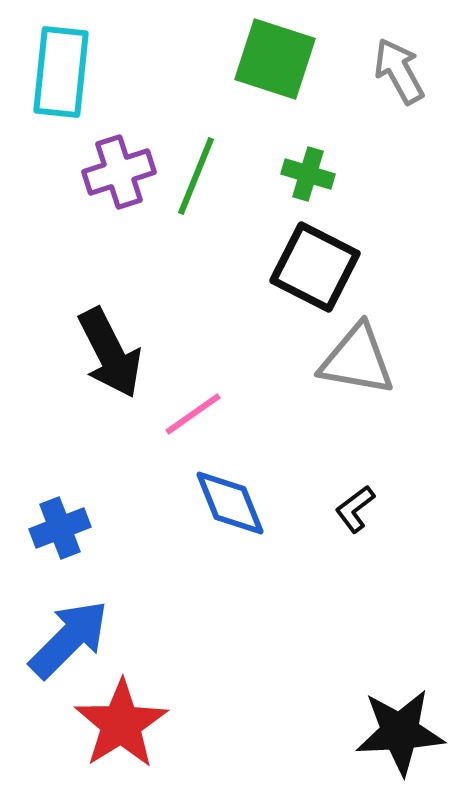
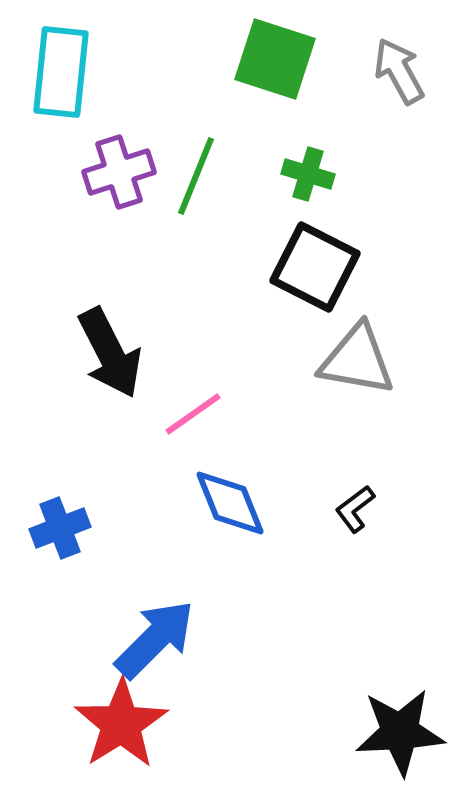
blue arrow: moved 86 px right
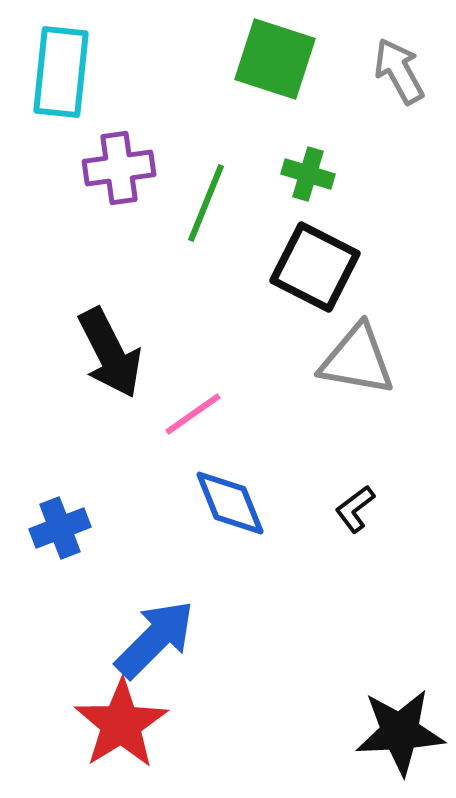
purple cross: moved 4 px up; rotated 10 degrees clockwise
green line: moved 10 px right, 27 px down
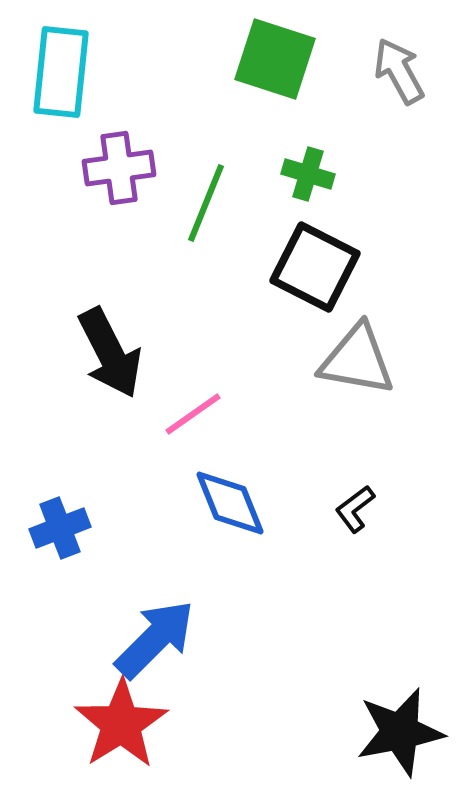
black star: rotated 8 degrees counterclockwise
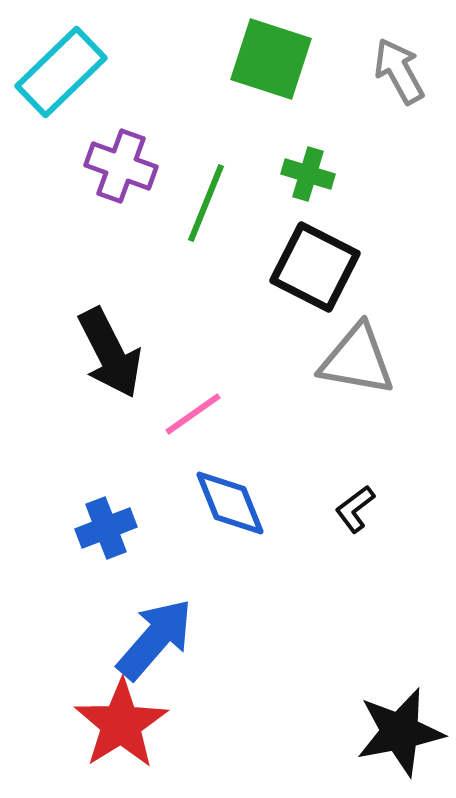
green square: moved 4 px left
cyan rectangle: rotated 40 degrees clockwise
purple cross: moved 2 px right, 2 px up; rotated 28 degrees clockwise
blue cross: moved 46 px right
blue arrow: rotated 4 degrees counterclockwise
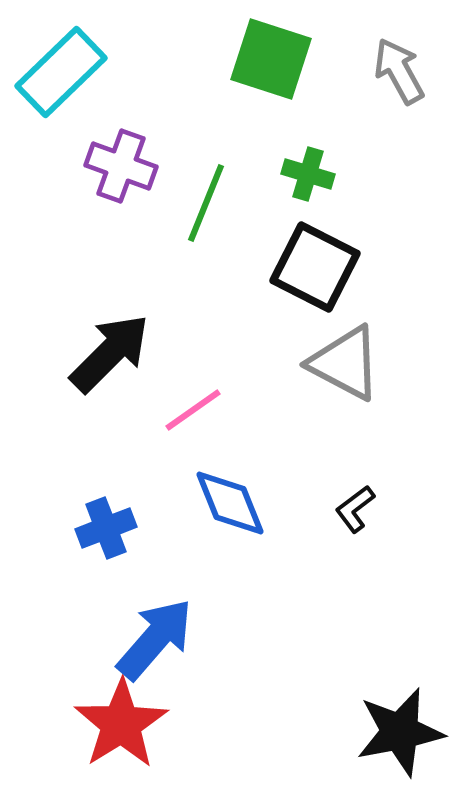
black arrow: rotated 108 degrees counterclockwise
gray triangle: moved 12 px left, 3 px down; rotated 18 degrees clockwise
pink line: moved 4 px up
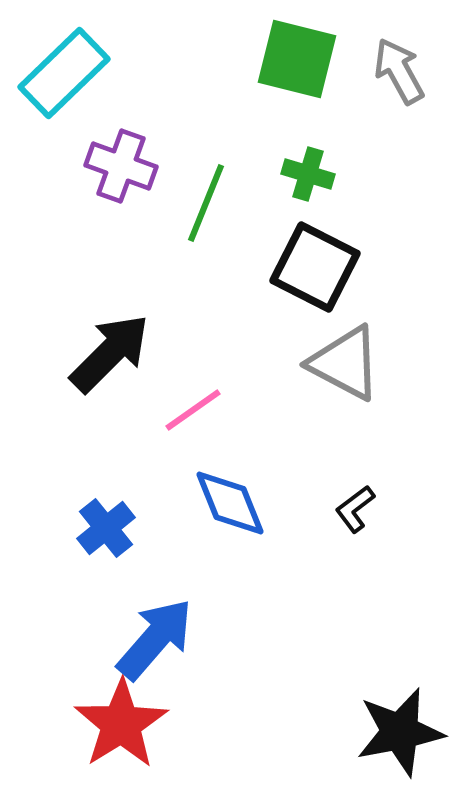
green square: moved 26 px right; rotated 4 degrees counterclockwise
cyan rectangle: moved 3 px right, 1 px down
blue cross: rotated 18 degrees counterclockwise
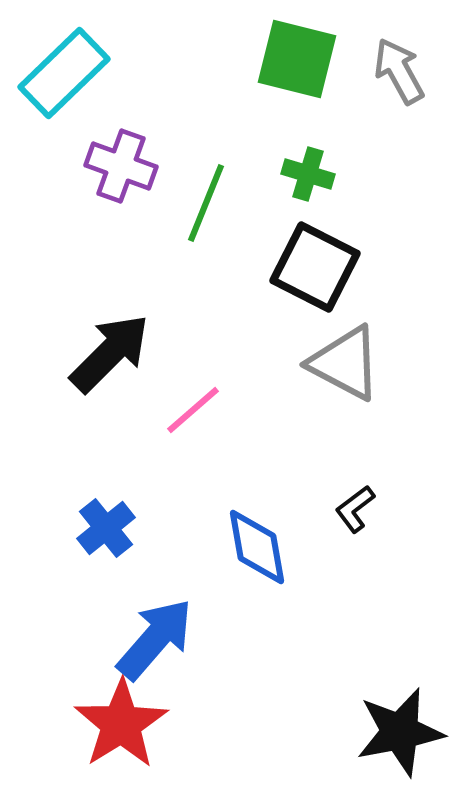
pink line: rotated 6 degrees counterclockwise
blue diamond: moved 27 px right, 44 px down; rotated 12 degrees clockwise
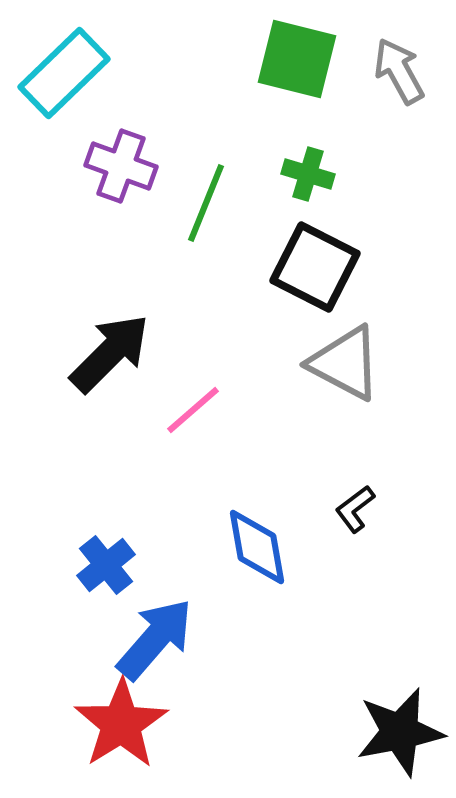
blue cross: moved 37 px down
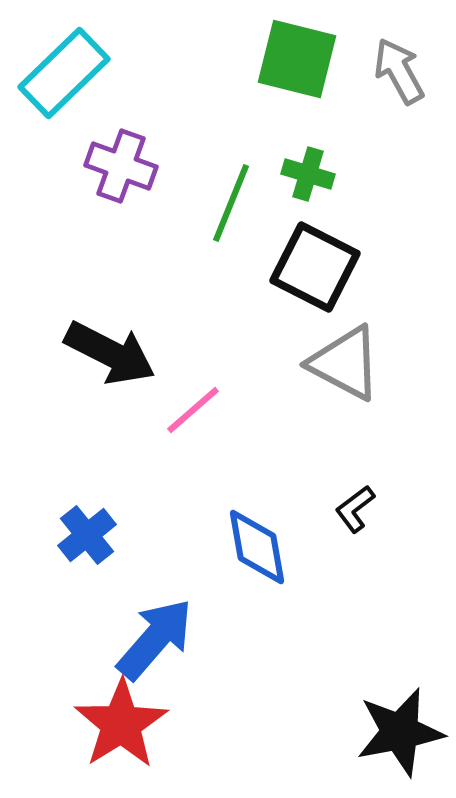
green line: moved 25 px right
black arrow: rotated 72 degrees clockwise
blue cross: moved 19 px left, 30 px up
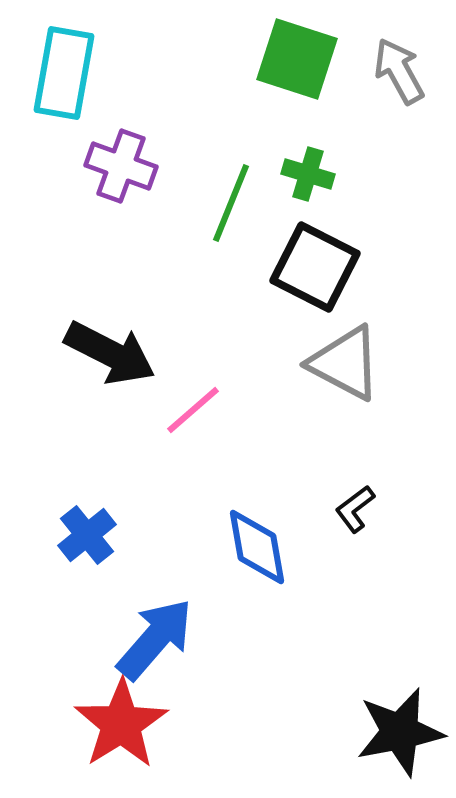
green square: rotated 4 degrees clockwise
cyan rectangle: rotated 36 degrees counterclockwise
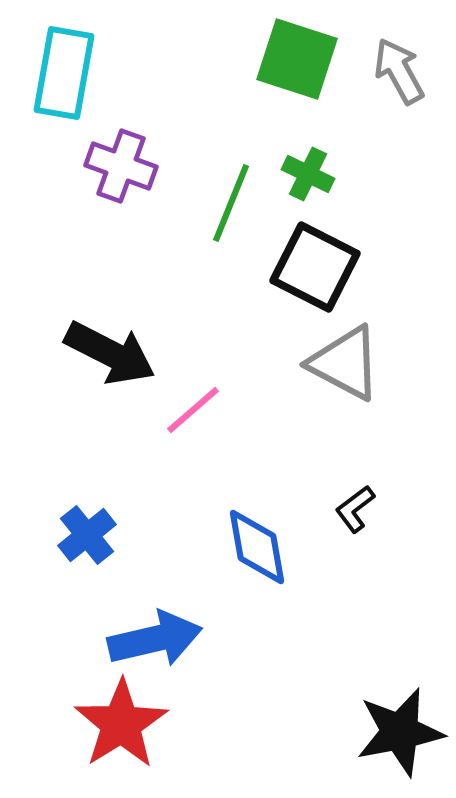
green cross: rotated 9 degrees clockwise
blue arrow: rotated 36 degrees clockwise
